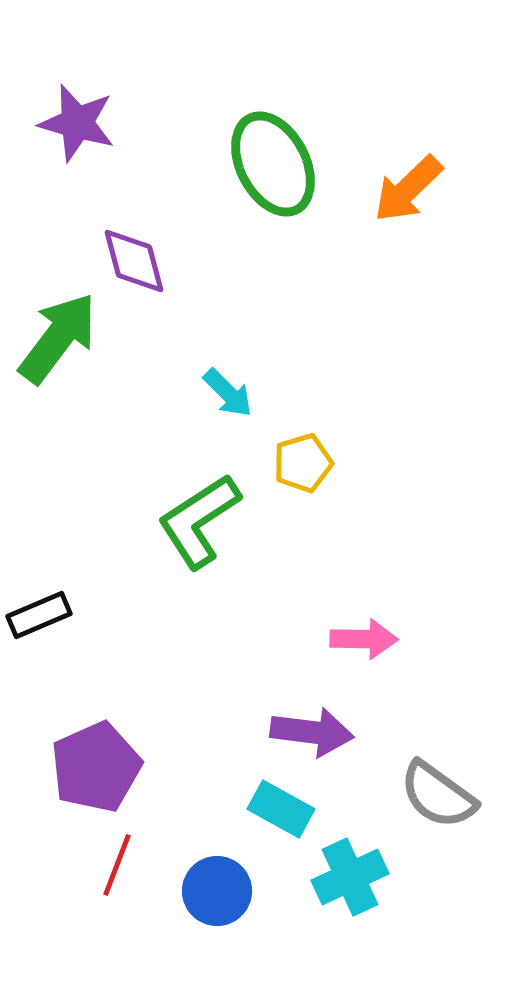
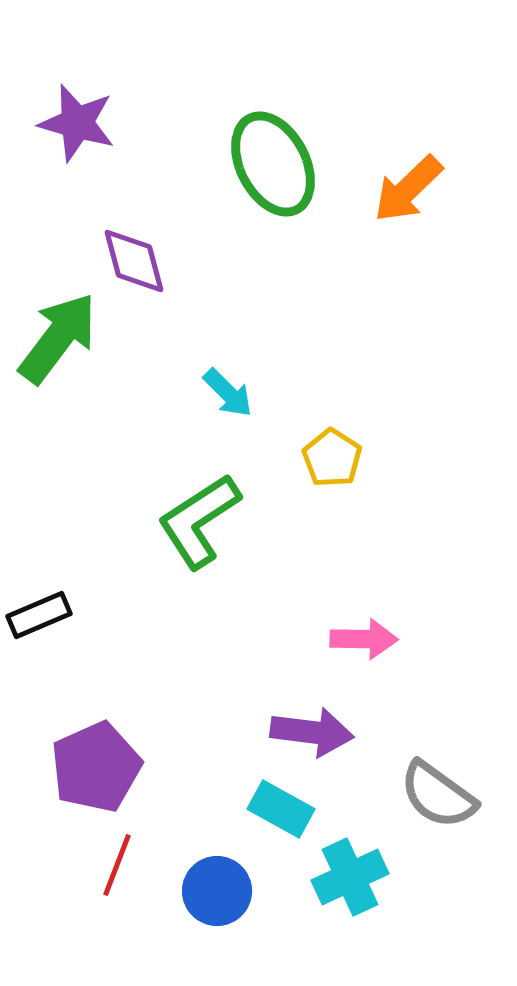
yellow pentagon: moved 29 px right, 5 px up; rotated 22 degrees counterclockwise
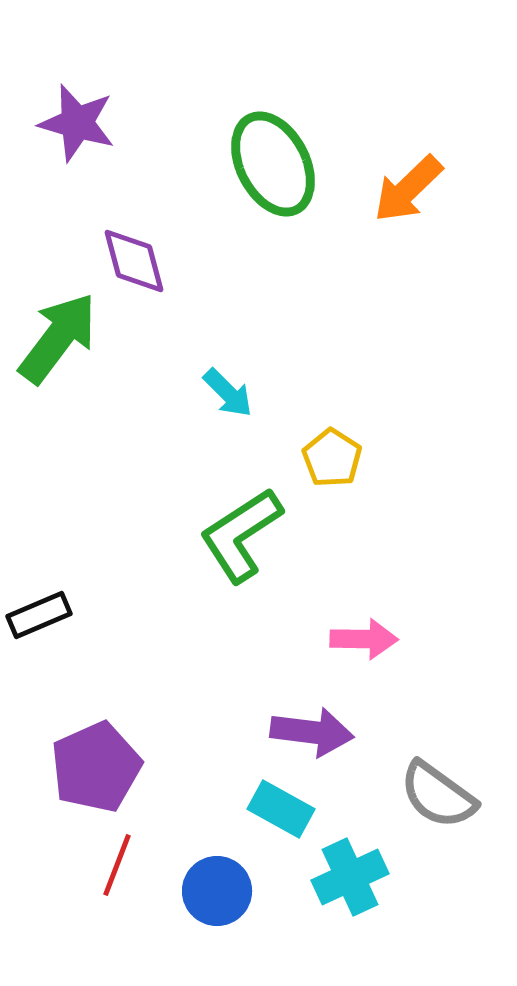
green L-shape: moved 42 px right, 14 px down
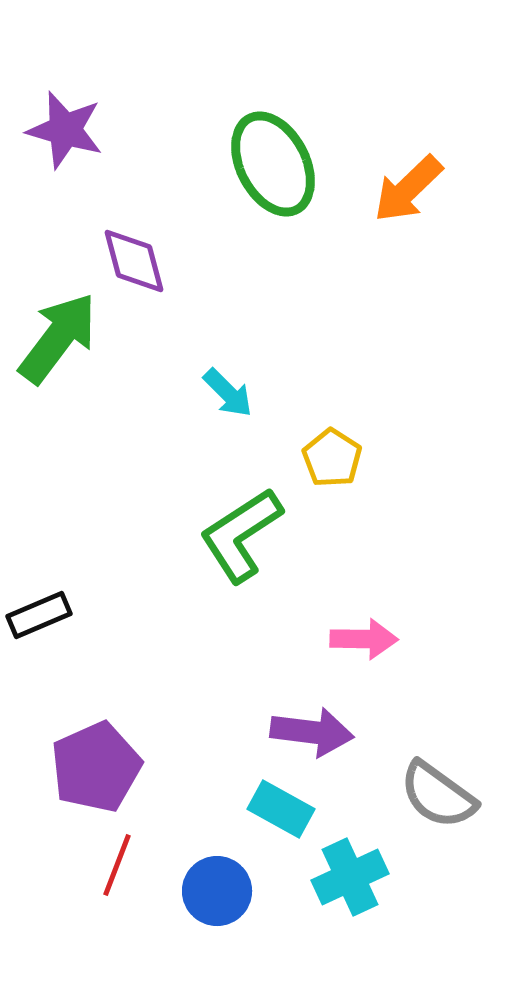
purple star: moved 12 px left, 7 px down
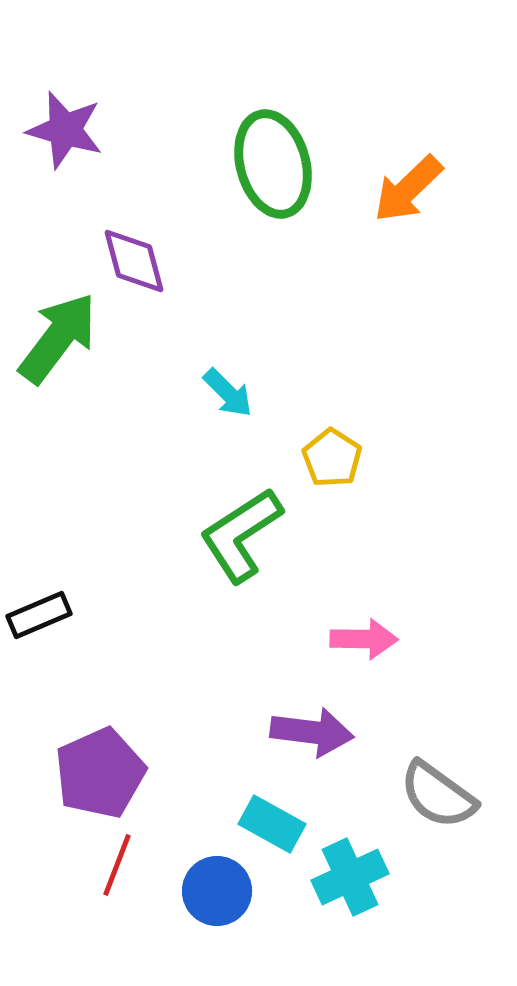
green ellipse: rotated 12 degrees clockwise
purple pentagon: moved 4 px right, 6 px down
cyan rectangle: moved 9 px left, 15 px down
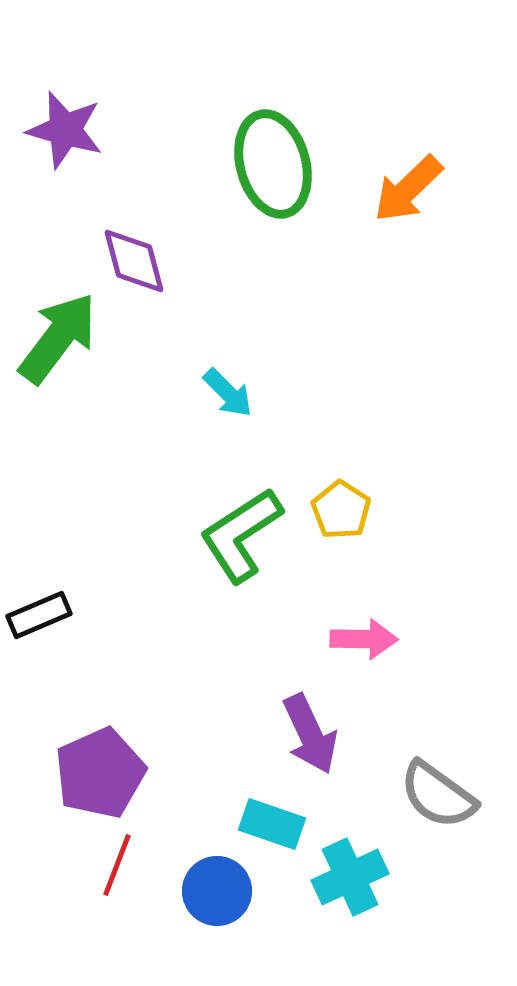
yellow pentagon: moved 9 px right, 52 px down
purple arrow: moved 2 px left, 2 px down; rotated 58 degrees clockwise
cyan rectangle: rotated 10 degrees counterclockwise
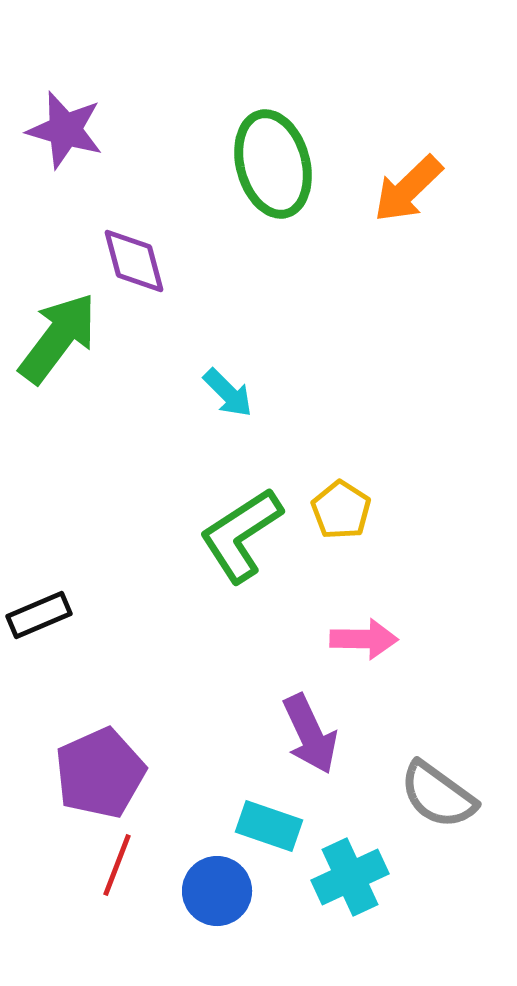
cyan rectangle: moved 3 px left, 2 px down
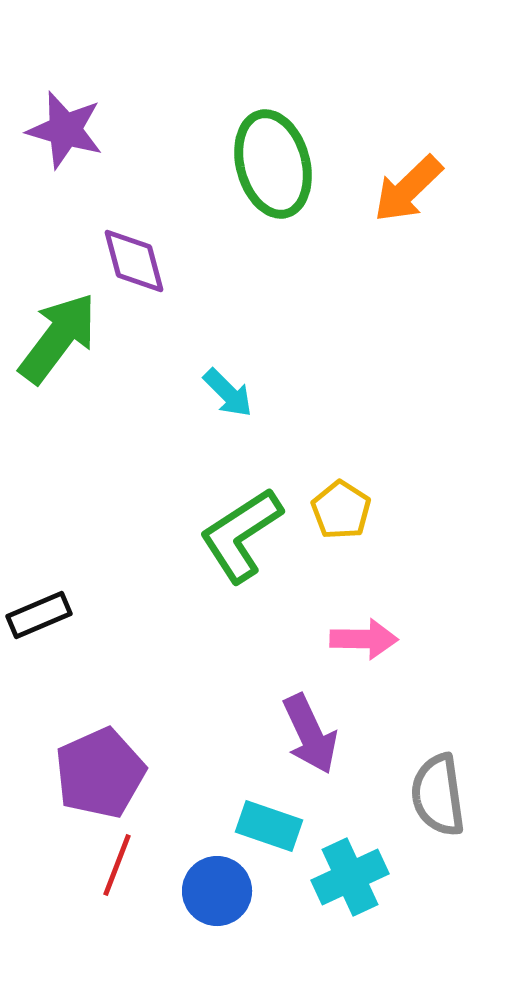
gray semicircle: rotated 46 degrees clockwise
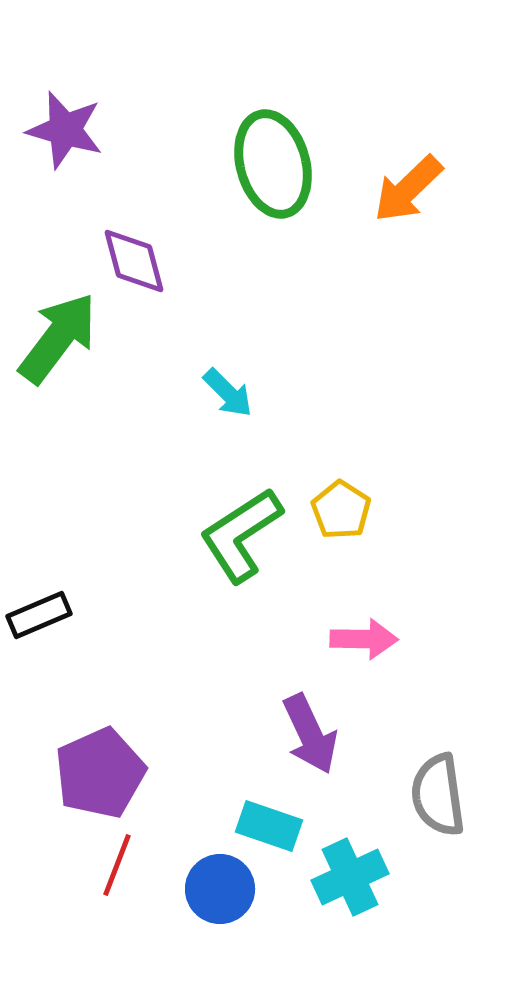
blue circle: moved 3 px right, 2 px up
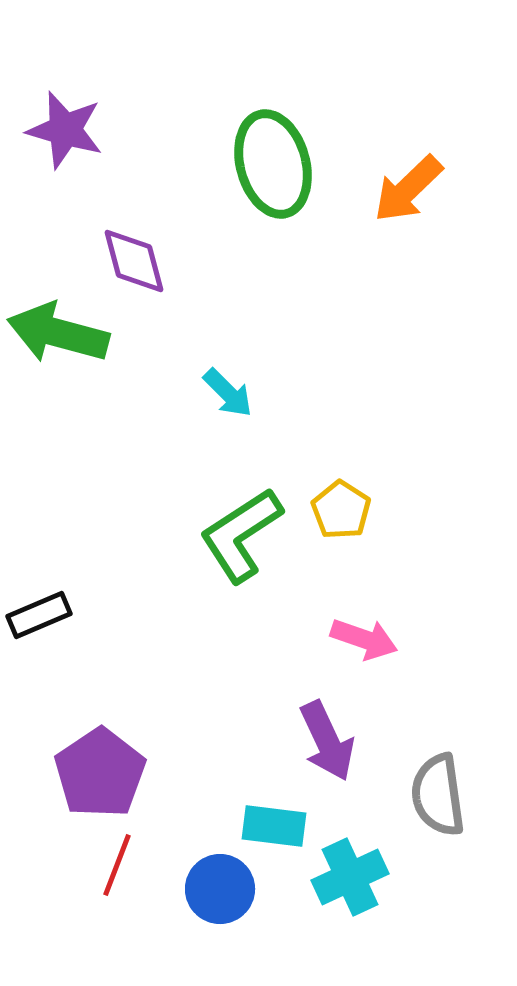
green arrow: moved 5 px up; rotated 112 degrees counterclockwise
pink arrow: rotated 18 degrees clockwise
purple arrow: moved 17 px right, 7 px down
purple pentagon: rotated 10 degrees counterclockwise
cyan rectangle: moved 5 px right; rotated 12 degrees counterclockwise
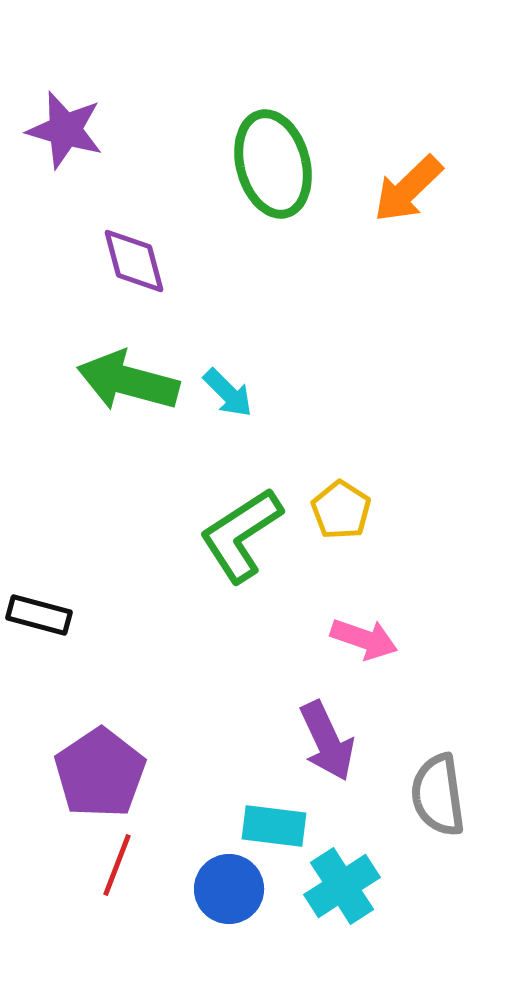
green arrow: moved 70 px right, 48 px down
black rectangle: rotated 38 degrees clockwise
cyan cross: moved 8 px left, 9 px down; rotated 8 degrees counterclockwise
blue circle: moved 9 px right
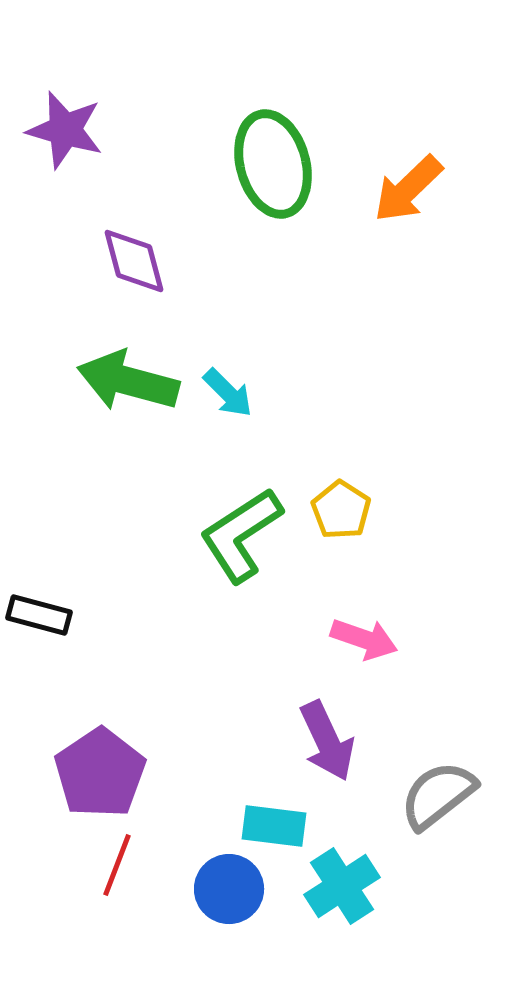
gray semicircle: rotated 60 degrees clockwise
